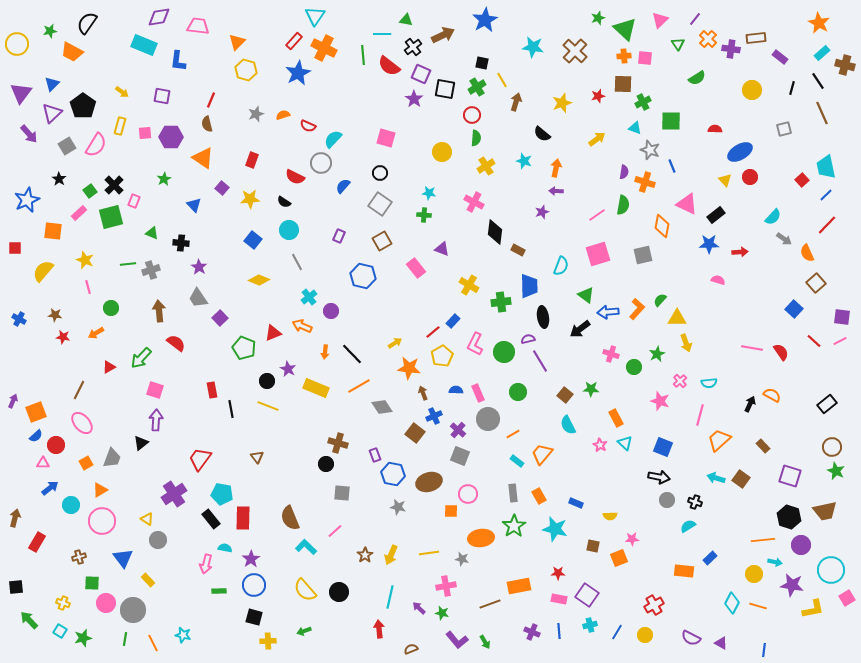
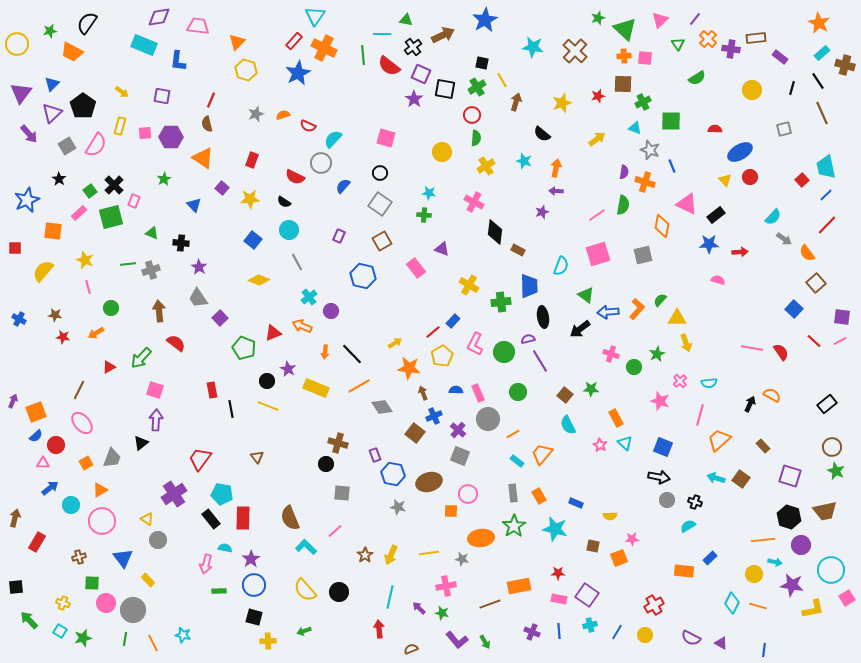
orange semicircle at (807, 253): rotated 12 degrees counterclockwise
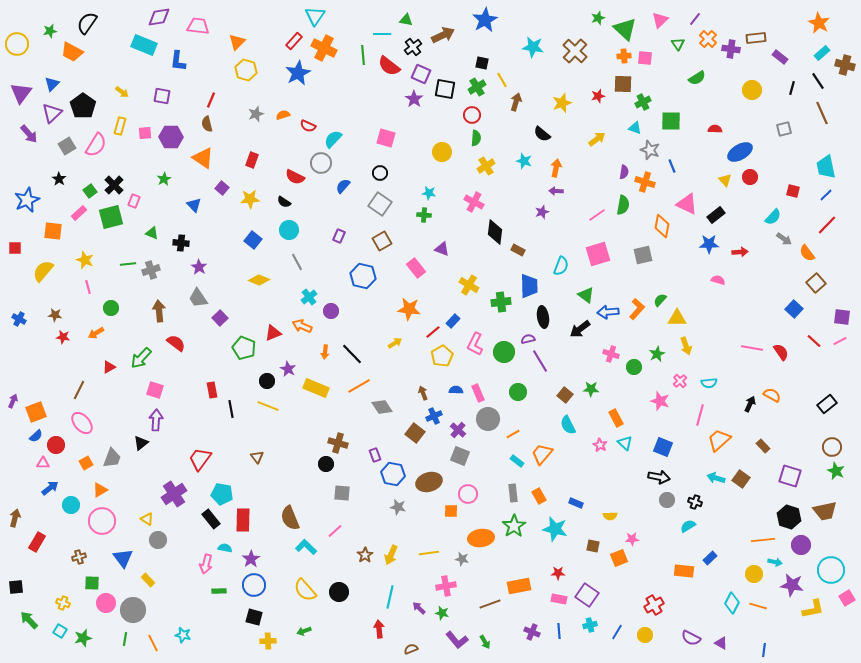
red square at (802, 180): moved 9 px left, 11 px down; rotated 32 degrees counterclockwise
yellow arrow at (686, 343): moved 3 px down
orange star at (409, 368): moved 59 px up
red rectangle at (243, 518): moved 2 px down
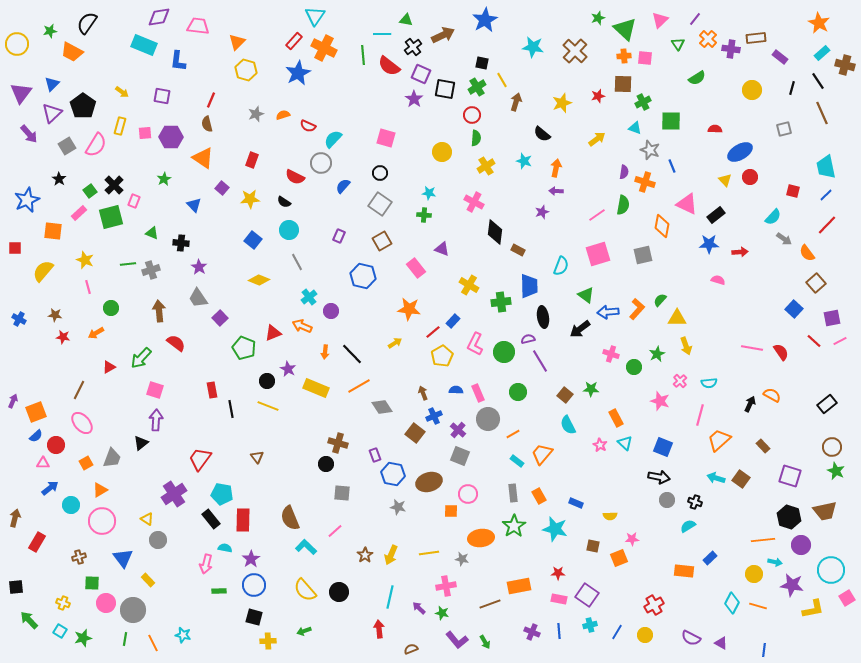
purple square at (842, 317): moved 10 px left, 1 px down; rotated 18 degrees counterclockwise
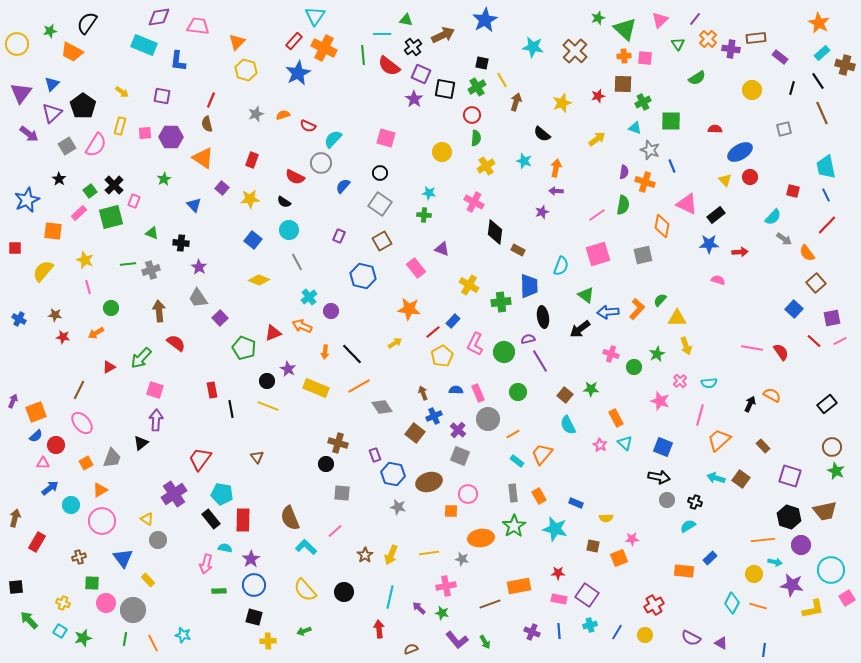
purple arrow at (29, 134): rotated 12 degrees counterclockwise
blue line at (826, 195): rotated 72 degrees counterclockwise
yellow semicircle at (610, 516): moved 4 px left, 2 px down
black circle at (339, 592): moved 5 px right
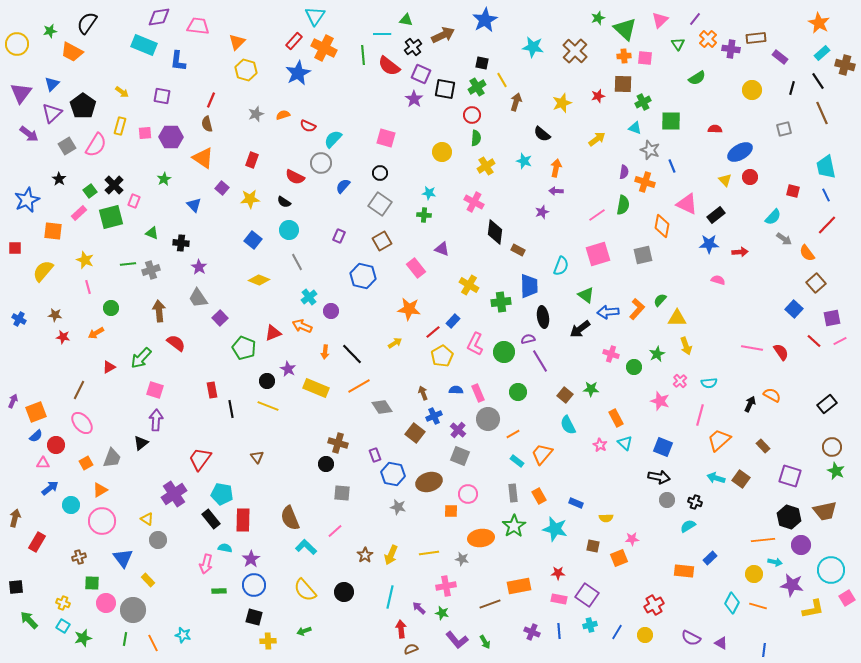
red arrow at (379, 629): moved 22 px right
cyan square at (60, 631): moved 3 px right, 5 px up
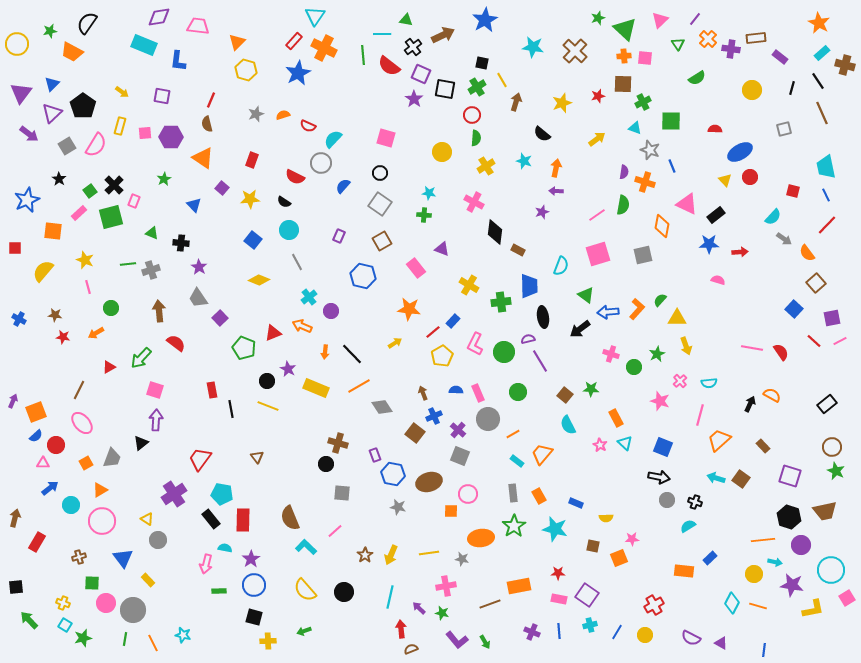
cyan square at (63, 626): moved 2 px right, 1 px up
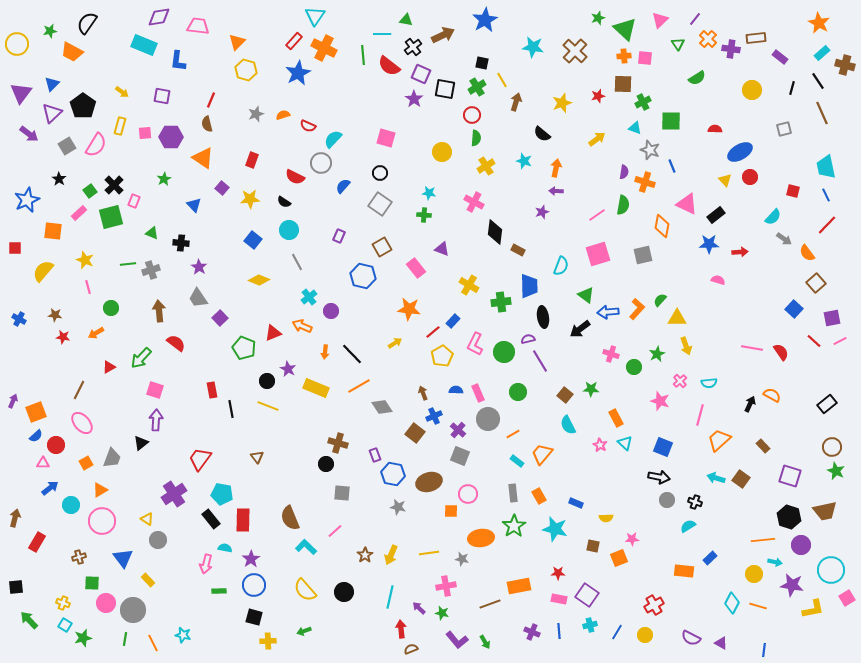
brown square at (382, 241): moved 6 px down
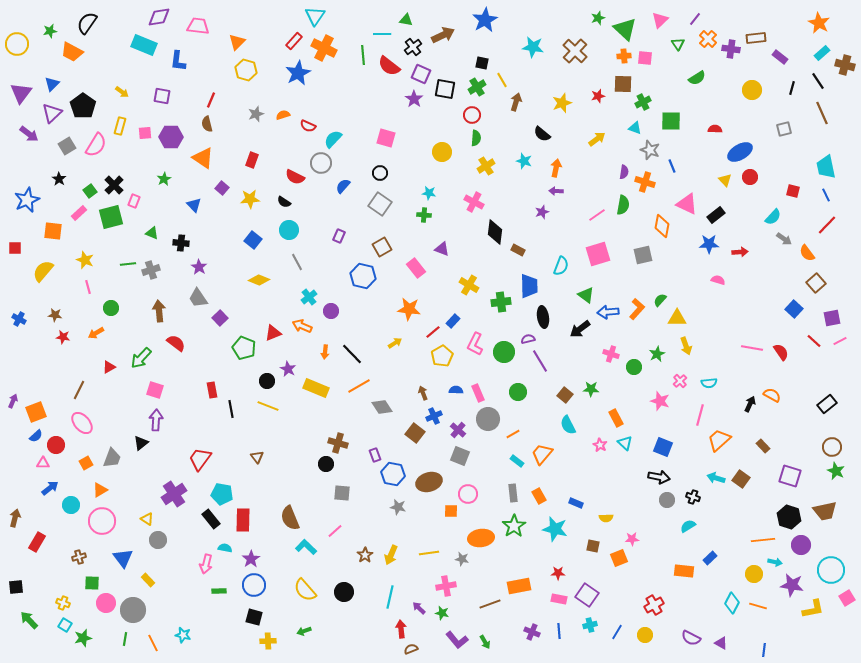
black cross at (695, 502): moved 2 px left, 5 px up
